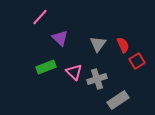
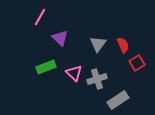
pink line: rotated 12 degrees counterclockwise
red square: moved 2 px down
pink triangle: moved 1 px down
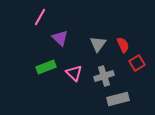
gray cross: moved 7 px right, 3 px up
gray rectangle: moved 1 px up; rotated 20 degrees clockwise
